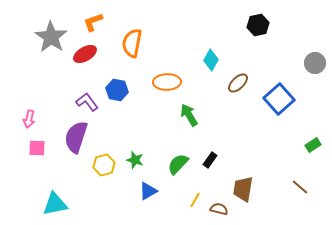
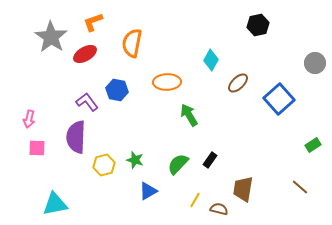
purple semicircle: rotated 16 degrees counterclockwise
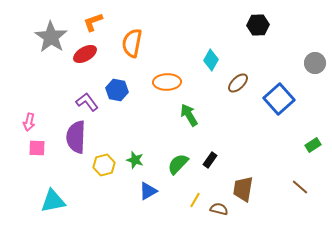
black hexagon: rotated 10 degrees clockwise
pink arrow: moved 3 px down
cyan triangle: moved 2 px left, 3 px up
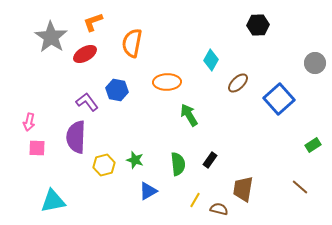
green semicircle: rotated 130 degrees clockwise
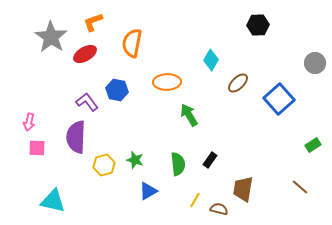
cyan triangle: rotated 24 degrees clockwise
